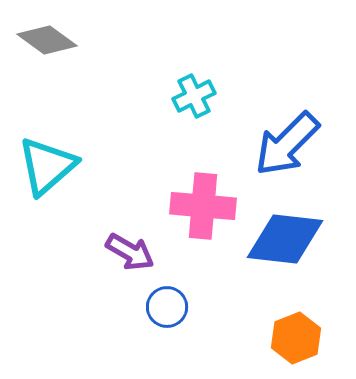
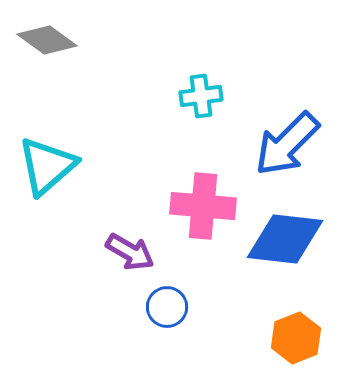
cyan cross: moved 7 px right; rotated 18 degrees clockwise
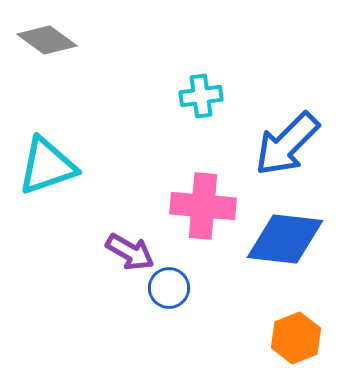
cyan triangle: rotated 22 degrees clockwise
blue circle: moved 2 px right, 19 px up
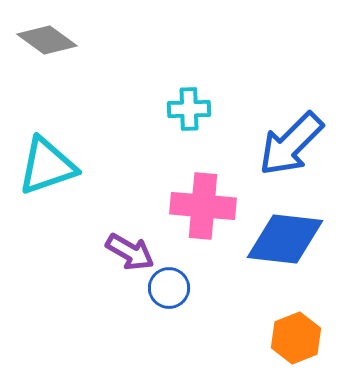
cyan cross: moved 12 px left, 13 px down; rotated 6 degrees clockwise
blue arrow: moved 4 px right
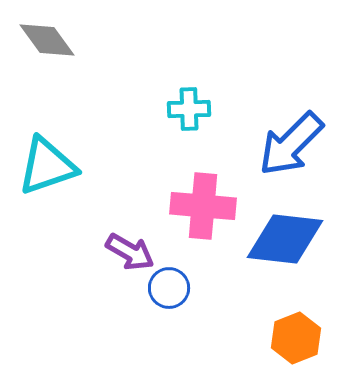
gray diamond: rotated 18 degrees clockwise
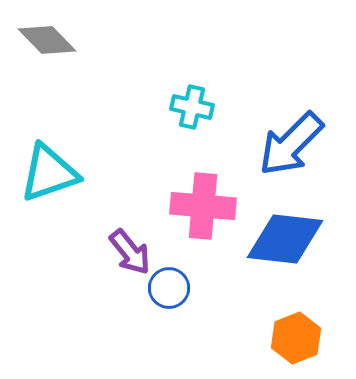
gray diamond: rotated 8 degrees counterclockwise
cyan cross: moved 3 px right, 2 px up; rotated 15 degrees clockwise
cyan triangle: moved 2 px right, 7 px down
purple arrow: rotated 21 degrees clockwise
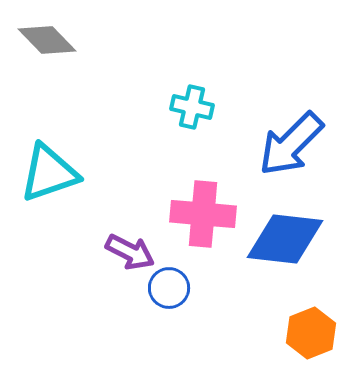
pink cross: moved 8 px down
purple arrow: rotated 24 degrees counterclockwise
orange hexagon: moved 15 px right, 5 px up
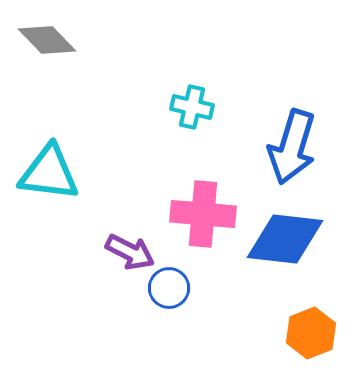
blue arrow: moved 1 px right, 3 px down; rotated 28 degrees counterclockwise
cyan triangle: rotated 26 degrees clockwise
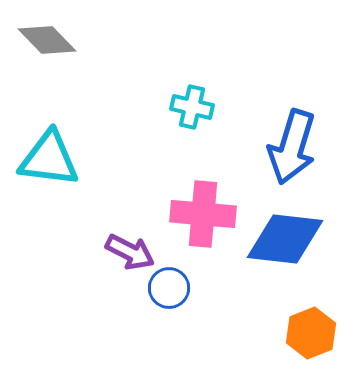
cyan triangle: moved 14 px up
